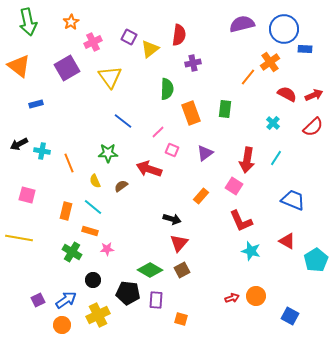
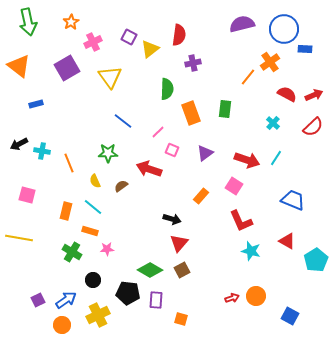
red arrow at (247, 160): rotated 80 degrees counterclockwise
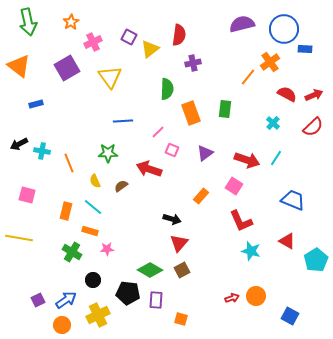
blue line at (123, 121): rotated 42 degrees counterclockwise
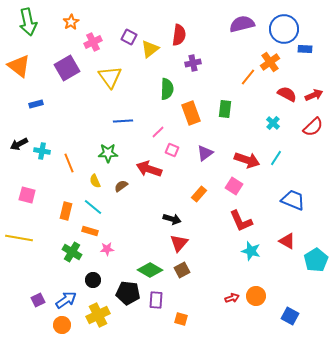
orange rectangle at (201, 196): moved 2 px left, 2 px up
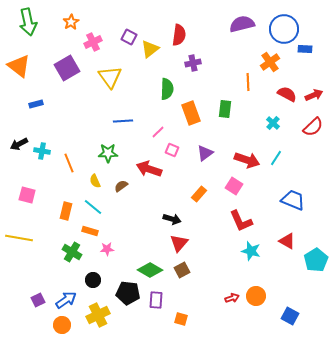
orange line at (248, 77): moved 5 px down; rotated 42 degrees counterclockwise
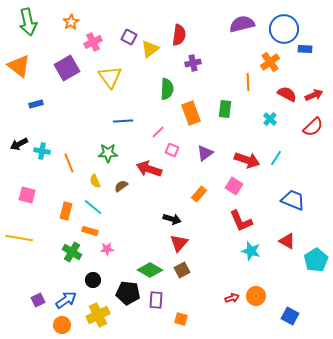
cyan cross at (273, 123): moved 3 px left, 4 px up
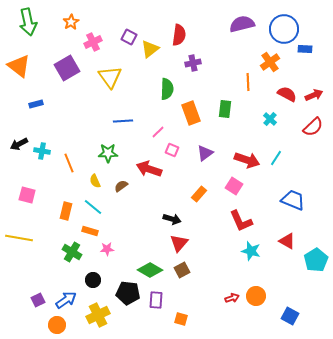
orange circle at (62, 325): moved 5 px left
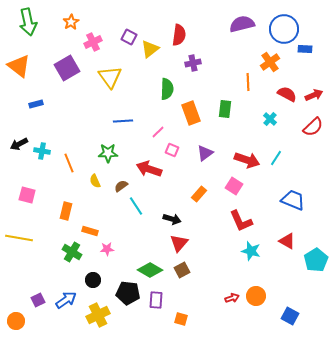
cyan line at (93, 207): moved 43 px right, 1 px up; rotated 18 degrees clockwise
orange circle at (57, 325): moved 41 px left, 4 px up
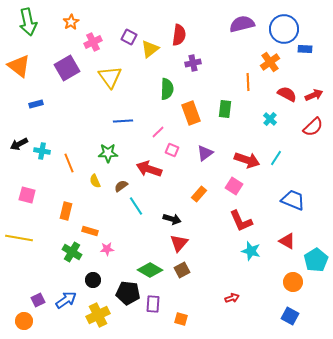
orange circle at (256, 296): moved 37 px right, 14 px up
purple rectangle at (156, 300): moved 3 px left, 4 px down
orange circle at (16, 321): moved 8 px right
